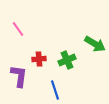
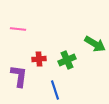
pink line: rotated 49 degrees counterclockwise
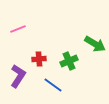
pink line: rotated 28 degrees counterclockwise
green cross: moved 2 px right, 1 px down
purple L-shape: moved 1 px left; rotated 25 degrees clockwise
blue line: moved 2 px left, 5 px up; rotated 36 degrees counterclockwise
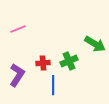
red cross: moved 4 px right, 4 px down
purple L-shape: moved 1 px left, 1 px up
blue line: rotated 54 degrees clockwise
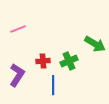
red cross: moved 2 px up
